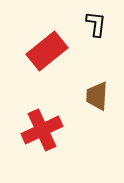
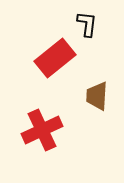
black L-shape: moved 9 px left
red rectangle: moved 8 px right, 7 px down
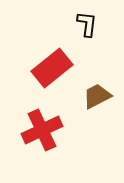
red rectangle: moved 3 px left, 10 px down
brown trapezoid: rotated 60 degrees clockwise
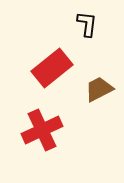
brown trapezoid: moved 2 px right, 7 px up
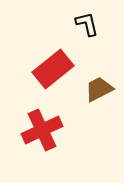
black L-shape: rotated 20 degrees counterclockwise
red rectangle: moved 1 px right, 1 px down
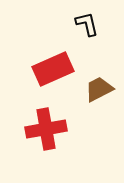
red rectangle: rotated 15 degrees clockwise
red cross: moved 4 px right, 1 px up; rotated 15 degrees clockwise
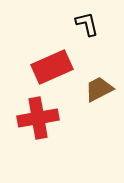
red rectangle: moved 1 px left, 2 px up
red cross: moved 8 px left, 11 px up
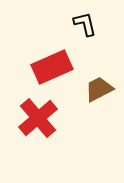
black L-shape: moved 2 px left
red cross: rotated 30 degrees counterclockwise
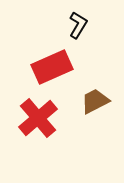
black L-shape: moved 7 px left, 1 px down; rotated 44 degrees clockwise
brown trapezoid: moved 4 px left, 12 px down
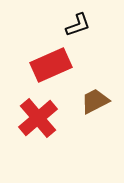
black L-shape: rotated 40 degrees clockwise
red rectangle: moved 1 px left, 2 px up
